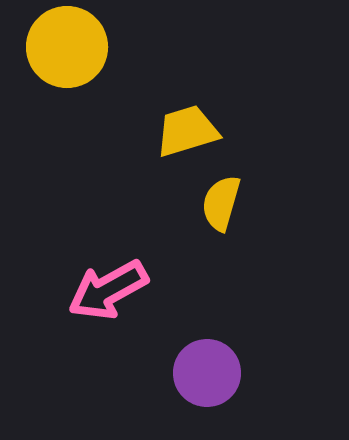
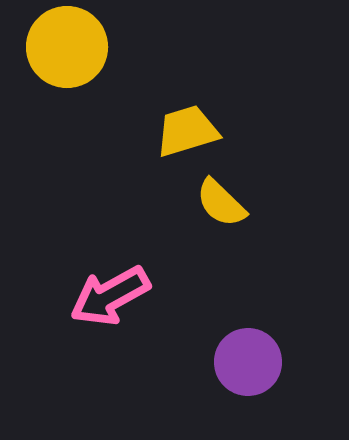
yellow semicircle: rotated 62 degrees counterclockwise
pink arrow: moved 2 px right, 6 px down
purple circle: moved 41 px right, 11 px up
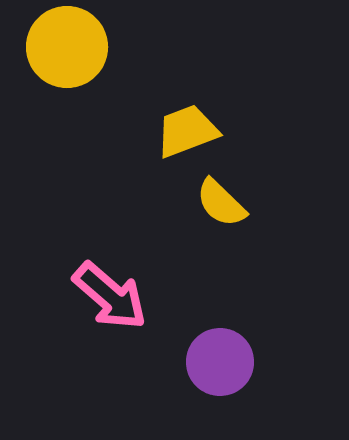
yellow trapezoid: rotated 4 degrees counterclockwise
pink arrow: rotated 110 degrees counterclockwise
purple circle: moved 28 px left
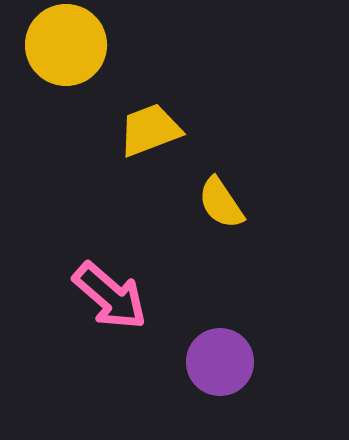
yellow circle: moved 1 px left, 2 px up
yellow trapezoid: moved 37 px left, 1 px up
yellow semicircle: rotated 12 degrees clockwise
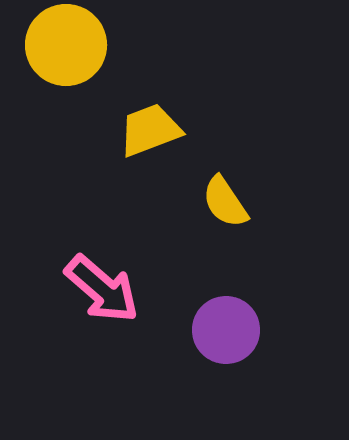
yellow semicircle: moved 4 px right, 1 px up
pink arrow: moved 8 px left, 7 px up
purple circle: moved 6 px right, 32 px up
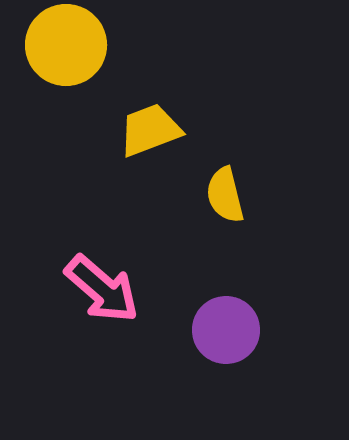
yellow semicircle: moved 7 px up; rotated 20 degrees clockwise
